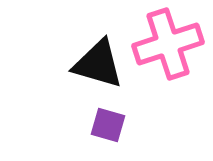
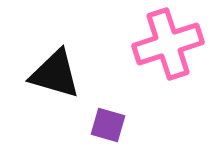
black triangle: moved 43 px left, 10 px down
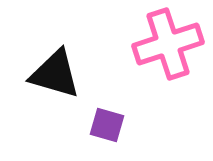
purple square: moved 1 px left
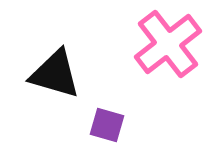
pink cross: rotated 20 degrees counterclockwise
